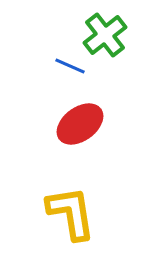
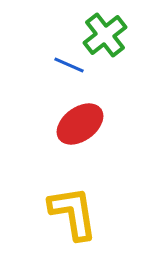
blue line: moved 1 px left, 1 px up
yellow L-shape: moved 2 px right
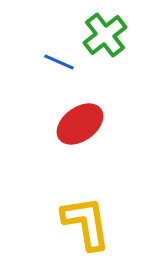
blue line: moved 10 px left, 3 px up
yellow L-shape: moved 13 px right, 10 px down
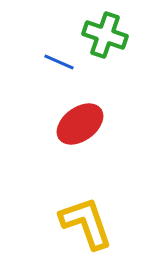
green cross: rotated 33 degrees counterclockwise
yellow L-shape: rotated 10 degrees counterclockwise
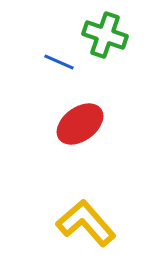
yellow L-shape: rotated 22 degrees counterclockwise
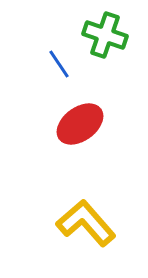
blue line: moved 2 px down; rotated 32 degrees clockwise
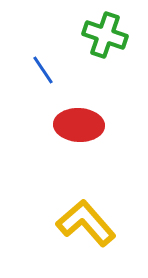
blue line: moved 16 px left, 6 px down
red ellipse: moved 1 px left, 1 px down; rotated 39 degrees clockwise
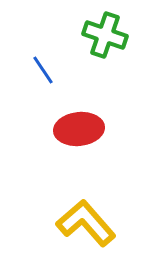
red ellipse: moved 4 px down; rotated 9 degrees counterclockwise
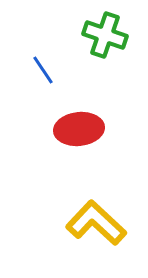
yellow L-shape: moved 10 px right; rotated 6 degrees counterclockwise
